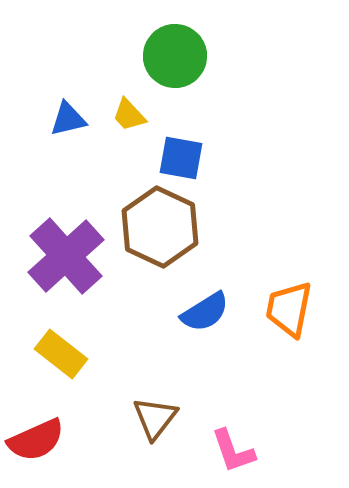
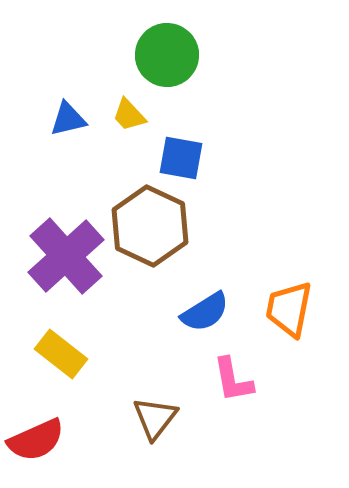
green circle: moved 8 px left, 1 px up
brown hexagon: moved 10 px left, 1 px up
pink L-shape: moved 71 px up; rotated 9 degrees clockwise
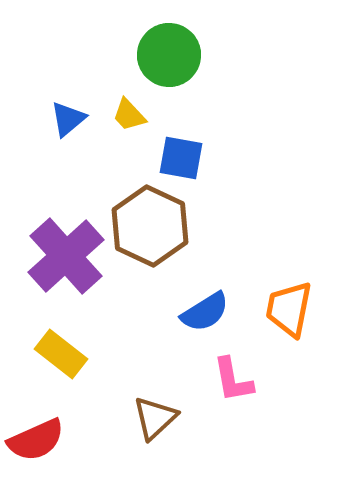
green circle: moved 2 px right
blue triangle: rotated 27 degrees counterclockwise
brown triangle: rotated 9 degrees clockwise
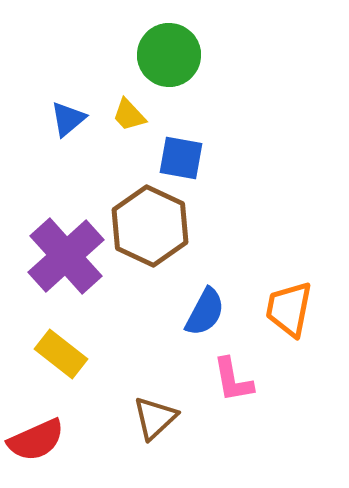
blue semicircle: rotated 30 degrees counterclockwise
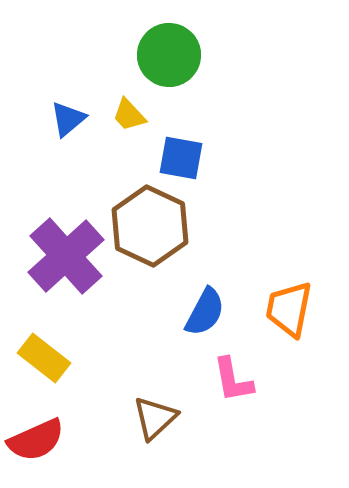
yellow rectangle: moved 17 px left, 4 px down
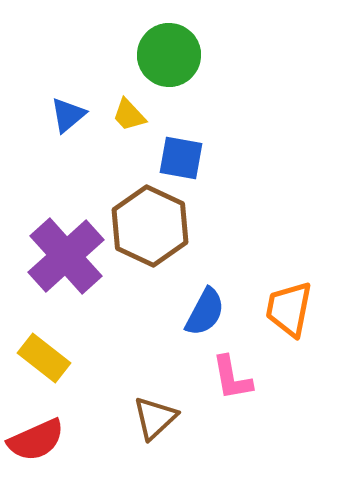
blue triangle: moved 4 px up
pink L-shape: moved 1 px left, 2 px up
